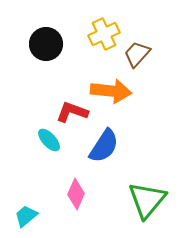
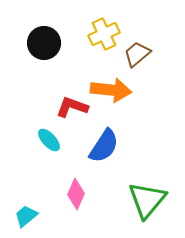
black circle: moved 2 px left, 1 px up
brown trapezoid: rotated 8 degrees clockwise
orange arrow: moved 1 px up
red L-shape: moved 5 px up
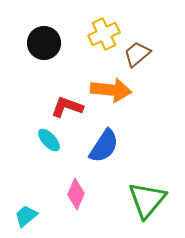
red L-shape: moved 5 px left
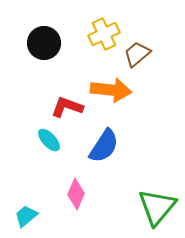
green triangle: moved 10 px right, 7 px down
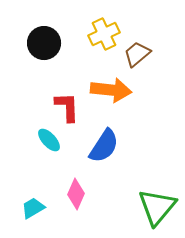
red L-shape: rotated 68 degrees clockwise
cyan trapezoid: moved 7 px right, 8 px up; rotated 10 degrees clockwise
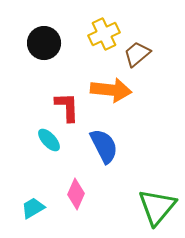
blue semicircle: rotated 60 degrees counterclockwise
